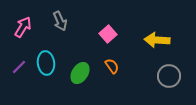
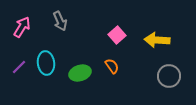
pink arrow: moved 1 px left
pink square: moved 9 px right, 1 px down
green ellipse: rotated 40 degrees clockwise
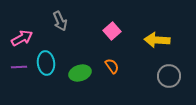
pink arrow: moved 11 px down; rotated 30 degrees clockwise
pink square: moved 5 px left, 4 px up
purple line: rotated 42 degrees clockwise
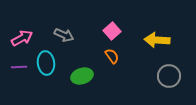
gray arrow: moved 4 px right, 14 px down; rotated 42 degrees counterclockwise
orange semicircle: moved 10 px up
green ellipse: moved 2 px right, 3 px down
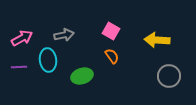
pink square: moved 1 px left; rotated 18 degrees counterclockwise
gray arrow: rotated 36 degrees counterclockwise
cyan ellipse: moved 2 px right, 3 px up
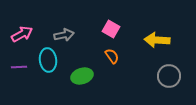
pink square: moved 2 px up
pink arrow: moved 4 px up
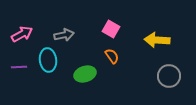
green ellipse: moved 3 px right, 2 px up
